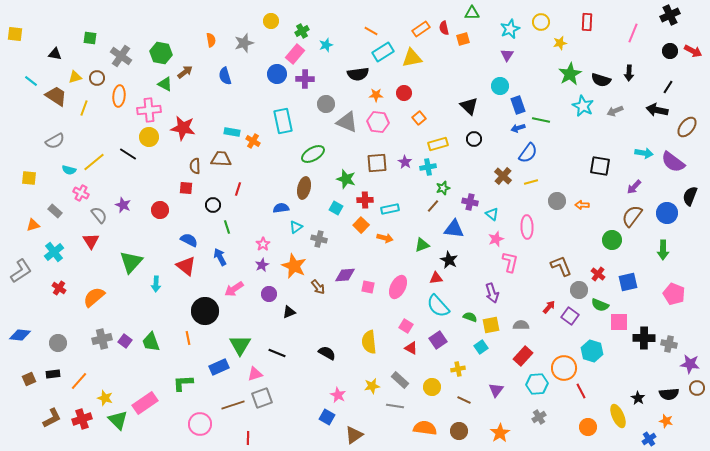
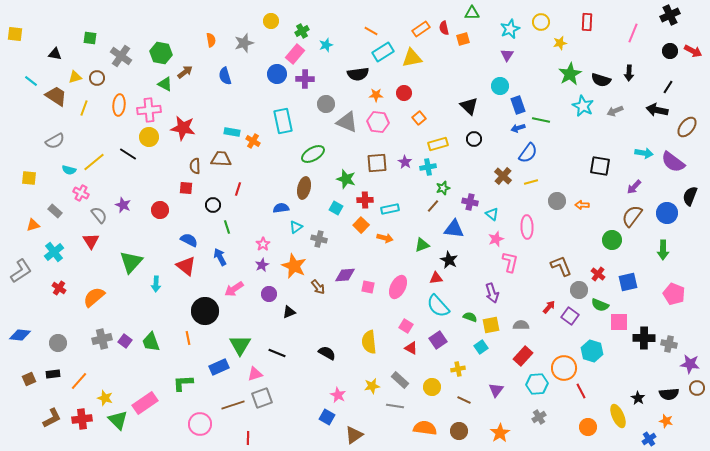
orange ellipse at (119, 96): moved 9 px down
red cross at (82, 419): rotated 12 degrees clockwise
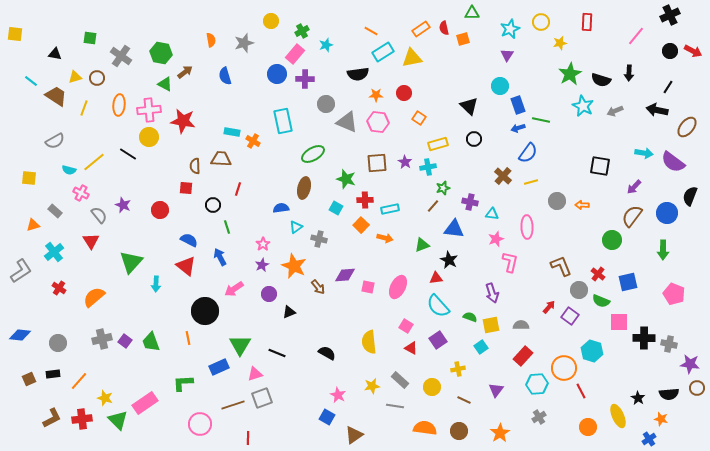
pink line at (633, 33): moved 3 px right, 3 px down; rotated 18 degrees clockwise
orange square at (419, 118): rotated 16 degrees counterclockwise
red star at (183, 128): moved 7 px up
cyan triangle at (492, 214): rotated 32 degrees counterclockwise
green semicircle at (600, 305): moved 1 px right, 4 px up
orange star at (666, 421): moved 5 px left, 2 px up
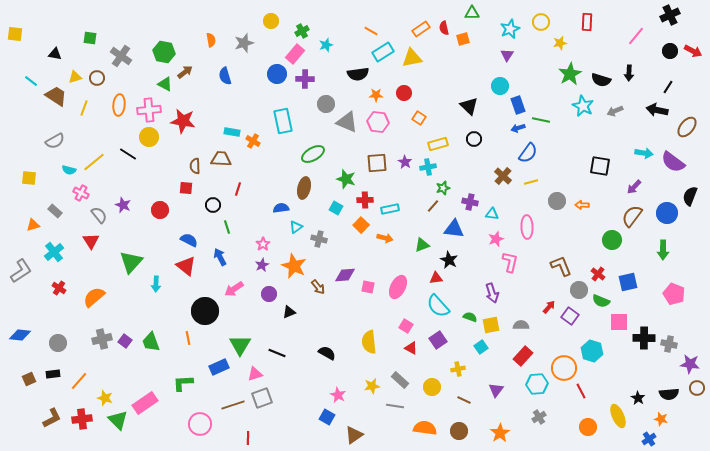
green hexagon at (161, 53): moved 3 px right, 1 px up
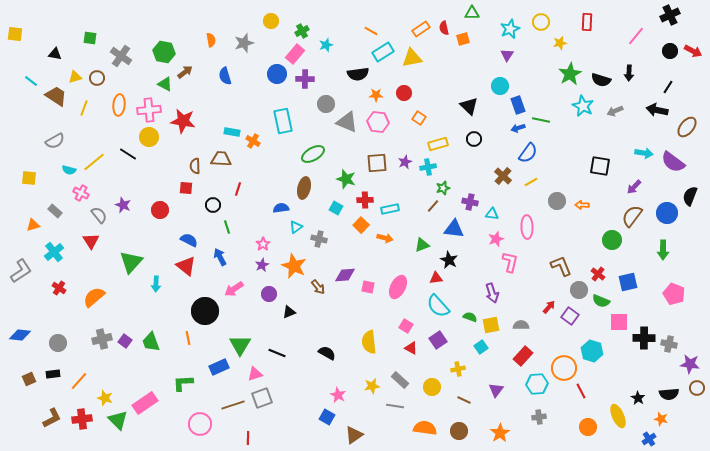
purple star at (405, 162): rotated 16 degrees clockwise
yellow line at (531, 182): rotated 16 degrees counterclockwise
gray cross at (539, 417): rotated 24 degrees clockwise
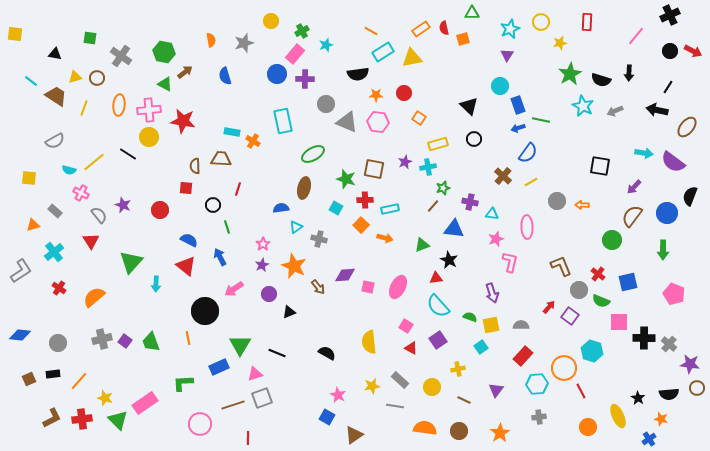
brown square at (377, 163): moved 3 px left, 6 px down; rotated 15 degrees clockwise
gray cross at (669, 344): rotated 28 degrees clockwise
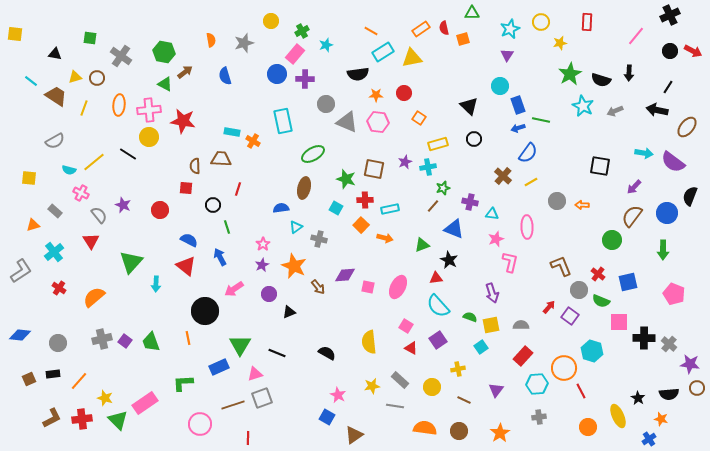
blue triangle at (454, 229): rotated 15 degrees clockwise
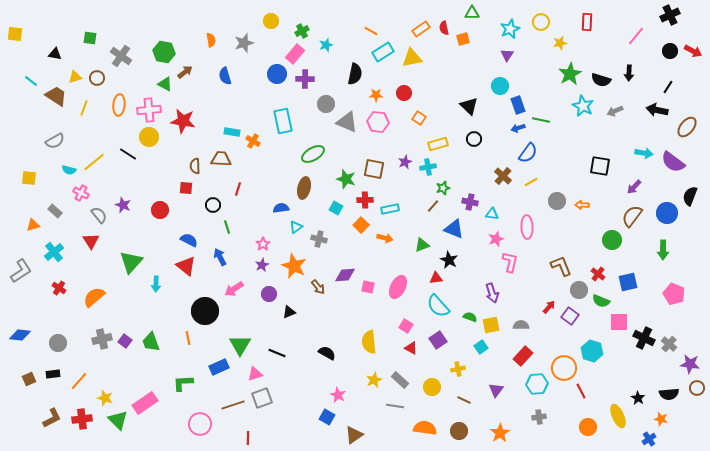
black semicircle at (358, 74): moved 3 px left; rotated 70 degrees counterclockwise
black cross at (644, 338): rotated 25 degrees clockwise
yellow star at (372, 386): moved 2 px right, 6 px up; rotated 14 degrees counterclockwise
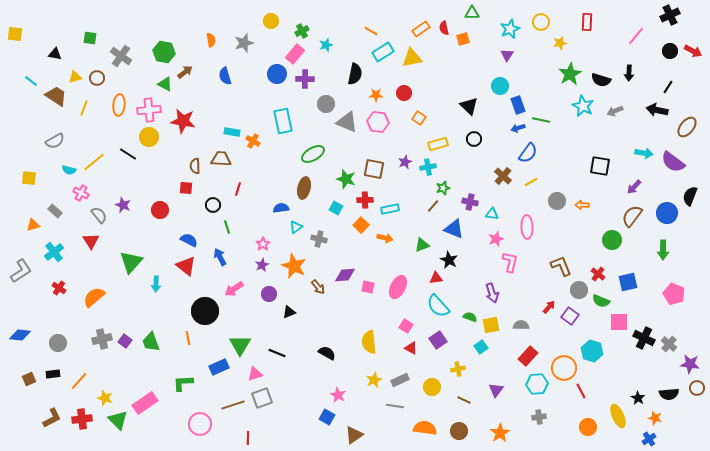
red rectangle at (523, 356): moved 5 px right
gray rectangle at (400, 380): rotated 66 degrees counterclockwise
orange star at (661, 419): moved 6 px left, 1 px up
